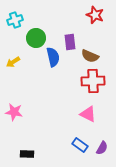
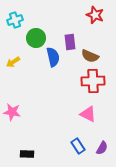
pink star: moved 2 px left
blue rectangle: moved 2 px left, 1 px down; rotated 21 degrees clockwise
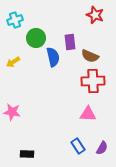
pink triangle: rotated 24 degrees counterclockwise
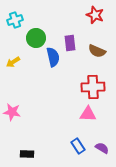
purple rectangle: moved 1 px down
brown semicircle: moved 7 px right, 5 px up
red cross: moved 6 px down
purple semicircle: rotated 88 degrees counterclockwise
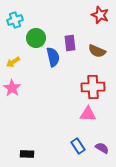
red star: moved 5 px right
pink star: moved 24 px up; rotated 24 degrees clockwise
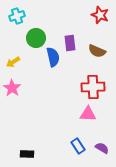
cyan cross: moved 2 px right, 4 px up
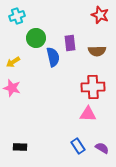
brown semicircle: rotated 24 degrees counterclockwise
pink star: rotated 18 degrees counterclockwise
black rectangle: moved 7 px left, 7 px up
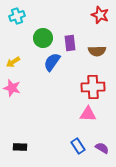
green circle: moved 7 px right
blue semicircle: moved 1 px left, 5 px down; rotated 132 degrees counterclockwise
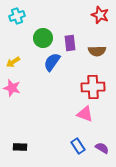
pink triangle: moved 3 px left; rotated 18 degrees clockwise
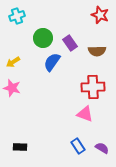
purple rectangle: rotated 28 degrees counterclockwise
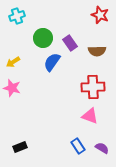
pink triangle: moved 5 px right, 2 px down
black rectangle: rotated 24 degrees counterclockwise
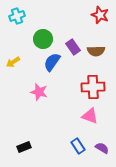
green circle: moved 1 px down
purple rectangle: moved 3 px right, 4 px down
brown semicircle: moved 1 px left
pink star: moved 27 px right, 4 px down
black rectangle: moved 4 px right
